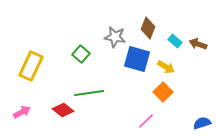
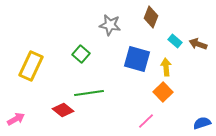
brown diamond: moved 3 px right, 11 px up
gray star: moved 5 px left, 12 px up
yellow arrow: rotated 126 degrees counterclockwise
pink arrow: moved 6 px left, 7 px down
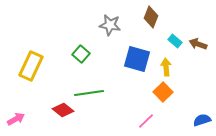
blue semicircle: moved 3 px up
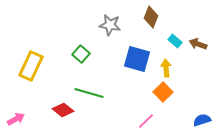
yellow arrow: moved 1 px down
green line: rotated 24 degrees clockwise
